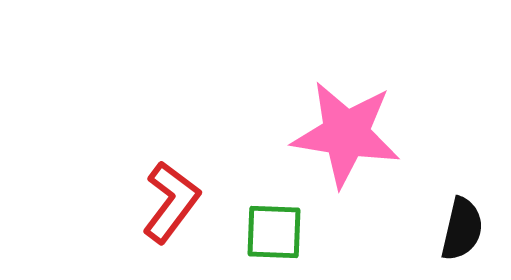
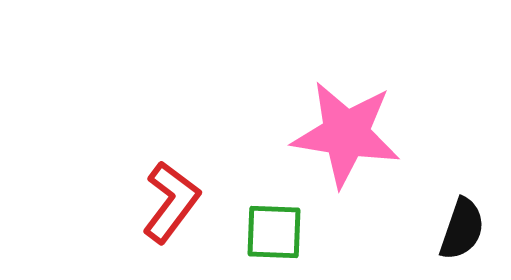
black semicircle: rotated 6 degrees clockwise
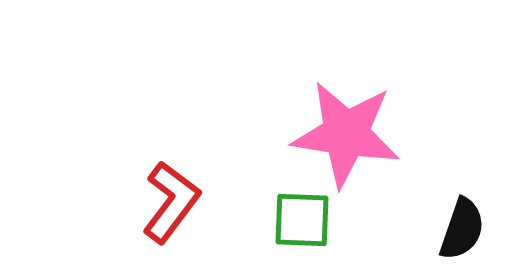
green square: moved 28 px right, 12 px up
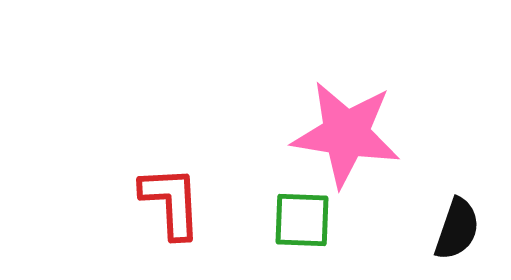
red L-shape: rotated 40 degrees counterclockwise
black semicircle: moved 5 px left
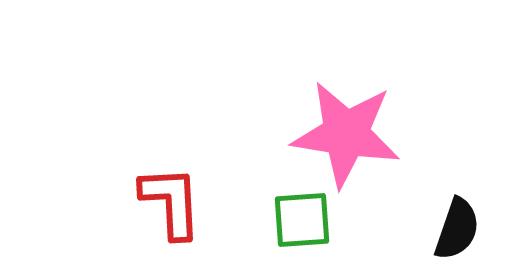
green square: rotated 6 degrees counterclockwise
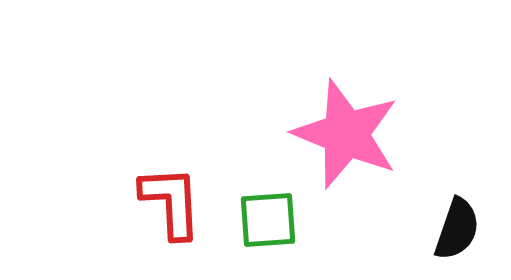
pink star: rotated 13 degrees clockwise
green square: moved 34 px left
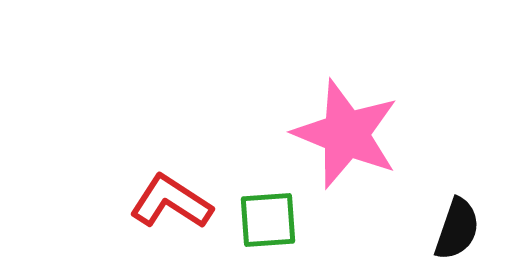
red L-shape: rotated 54 degrees counterclockwise
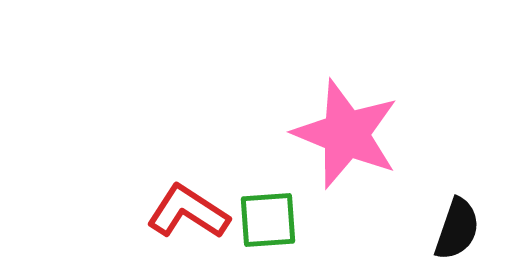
red L-shape: moved 17 px right, 10 px down
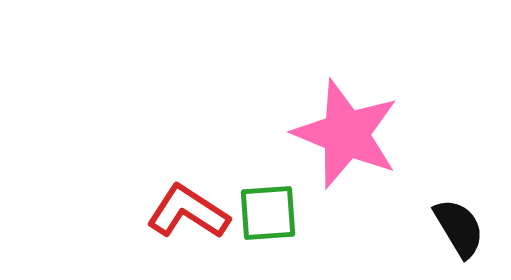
green square: moved 7 px up
black semicircle: moved 2 px right, 1 px up; rotated 50 degrees counterclockwise
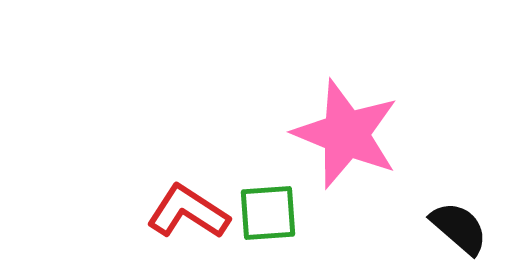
black semicircle: rotated 18 degrees counterclockwise
